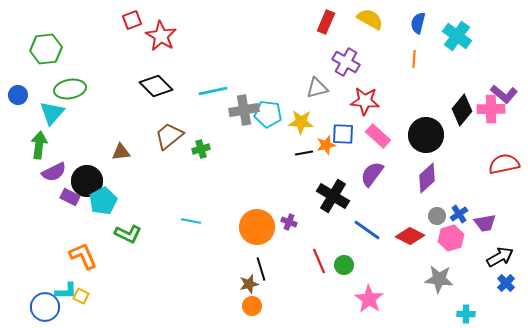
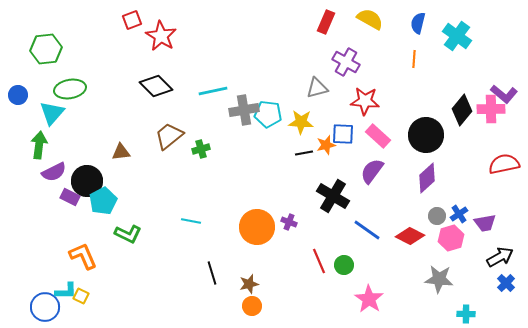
purple semicircle at (372, 174): moved 3 px up
black line at (261, 269): moved 49 px left, 4 px down
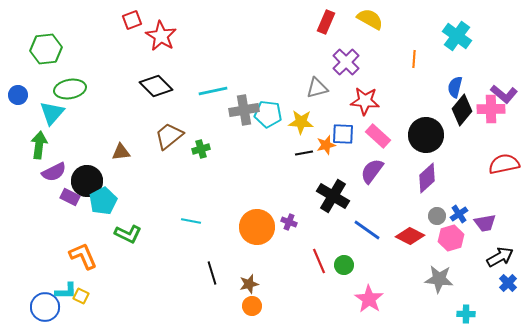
blue semicircle at (418, 23): moved 37 px right, 64 px down
purple cross at (346, 62): rotated 16 degrees clockwise
blue cross at (506, 283): moved 2 px right
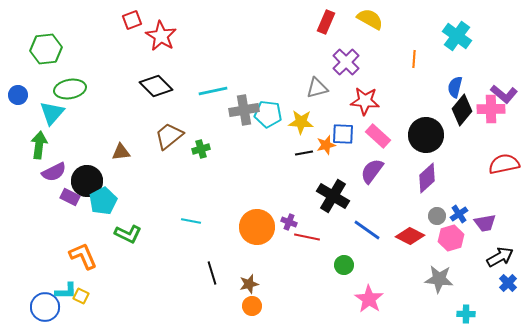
red line at (319, 261): moved 12 px left, 24 px up; rotated 55 degrees counterclockwise
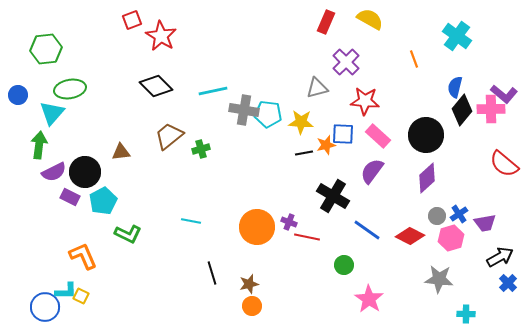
orange line at (414, 59): rotated 24 degrees counterclockwise
gray cross at (244, 110): rotated 20 degrees clockwise
red semicircle at (504, 164): rotated 128 degrees counterclockwise
black circle at (87, 181): moved 2 px left, 9 px up
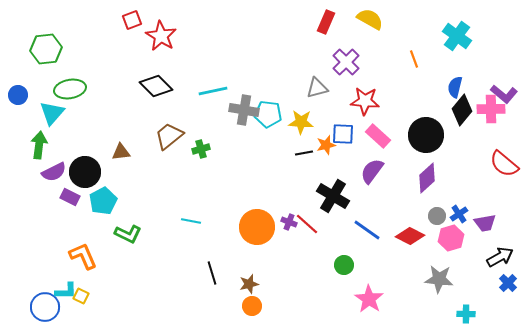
red line at (307, 237): moved 13 px up; rotated 30 degrees clockwise
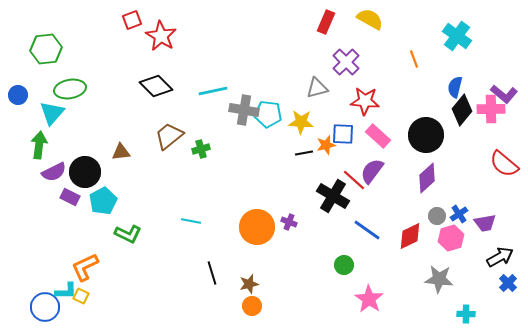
red line at (307, 224): moved 47 px right, 44 px up
red diamond at (410, 236): rotated 52 degrees counterclockwise
orange L-shape at (83, 256): moved 2 px right, 11 px down; rotated 92 degrees counterclockwise
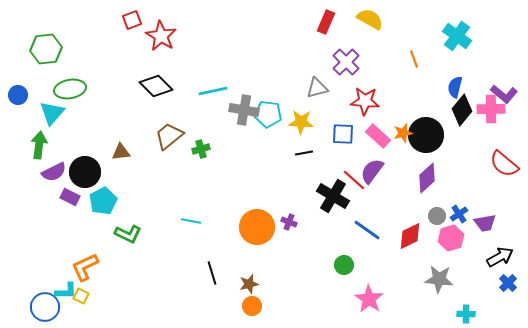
orange star at (326, 145): moved 77 px right, 12 px up
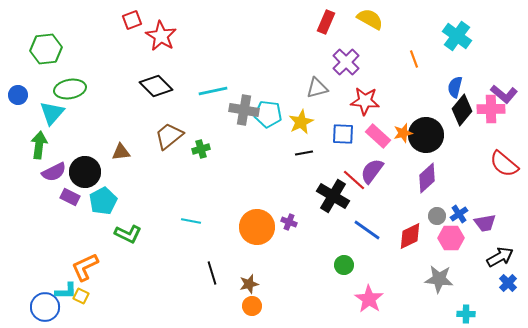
yellow star at (301, 122): rotated 30 degrees counterclockwise
pink hexagon at (451, 238): rotated 15 degrees clockwise
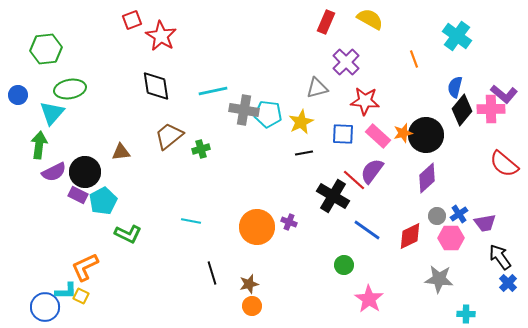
black diamond at (156, 86): rotated 36 degrees clockwise
purple rectangle at (70, 197): moved 8 px right, 2 px up
black arrow at (500, 257): rotated 96 degrees counterclockwise
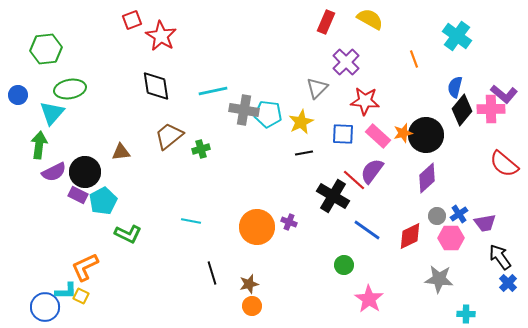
gray triangle at (317, 88): rotated 30 degrees counterclockwise
